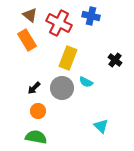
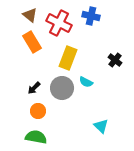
orange rectangle: moved 5 px right, 2 px down
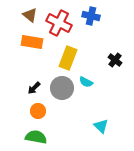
orange rectangle: rotated 50 degrees counterclockwise
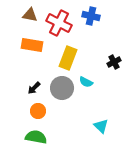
brown triangle: rotated 28 degrees counterclockwise
orange rectangle: moved 3 px down
black cross: moved 1 px left, 2 px down; rotated 24 degrees clockwise
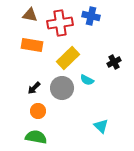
red cross: moved 1 px right; rotated 35 degrees counterclockwise
yellow rectangle: rotated 25 degrees clockwise
cyan semicircle: moved 1 px right, 2 px up
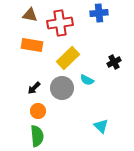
blue cross: moved 8 px right, 3 px up; rotated 18 degrees counterclockwise
green semicircle: moved 1 px right, 1 px up; rotated 75 degrees clockwise
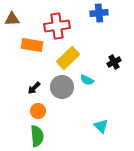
brown triangle: moved 18 px left, 4 px down; rotated 14 degrees counterclockwise
red cross: moved 3 px left, 3 px down
gray circle: moved 1 px up
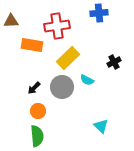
brown triangle: moved 1 px left, 2 px down
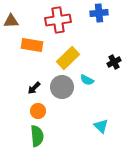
red cross: moved 1 px right, 6 px up
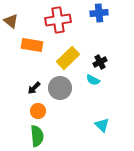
brown triangle: rotated 42 degrees clockwise
black cross: moved 14 px left
cyan semicircle: moved 6 px right
gray circle: moved 2 px left, 1 px down
cyan triangle: moved 1 px right, 1 px up
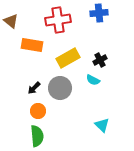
yellow rectangle: rotated 15 degrees clockwise
black cross: moved 2 px up
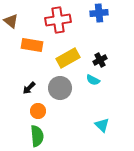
black arrow: moved 5 px left
